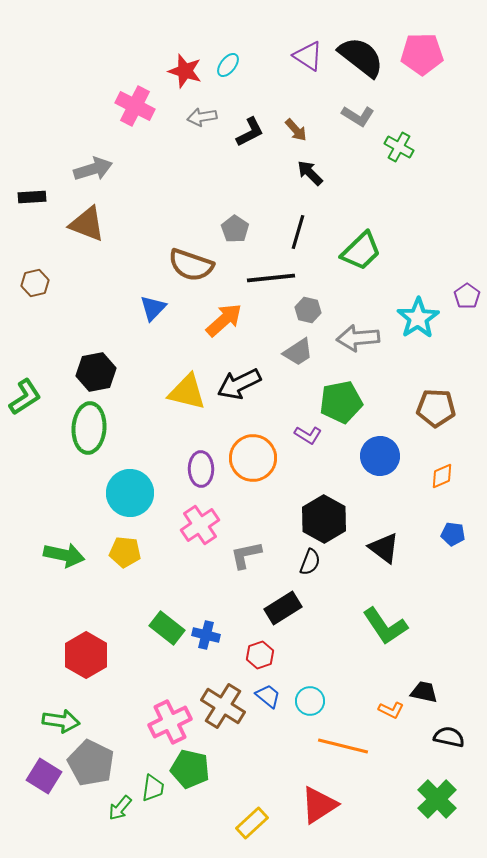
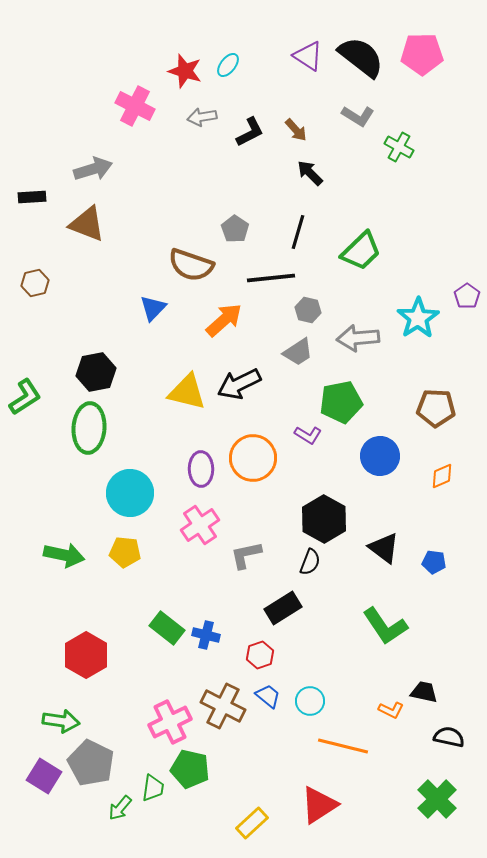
blue pentagon at (453, 534): moved 19 px left, 28 px down
brown cross at (223, 706): rotated 6 degrees counterclockwise
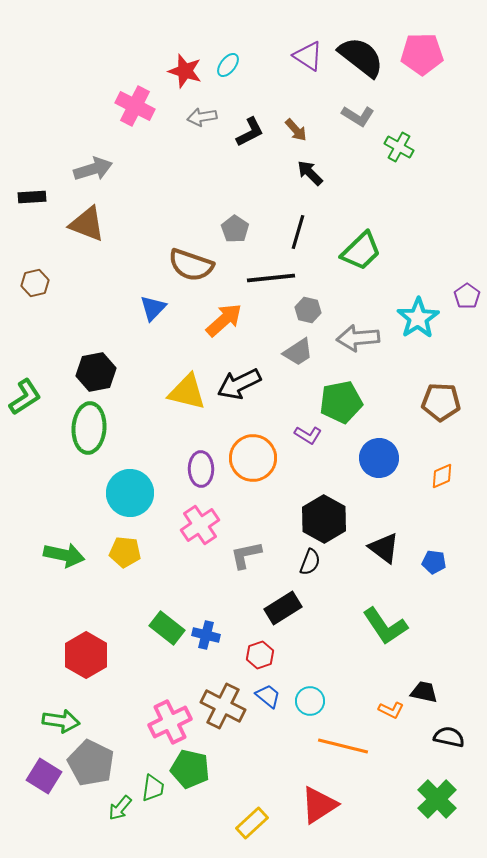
brown pentagon at (436, 408): moved 5 px right, 6 px up
blue circle at (380, 456): moved 1 px left, 2 px down
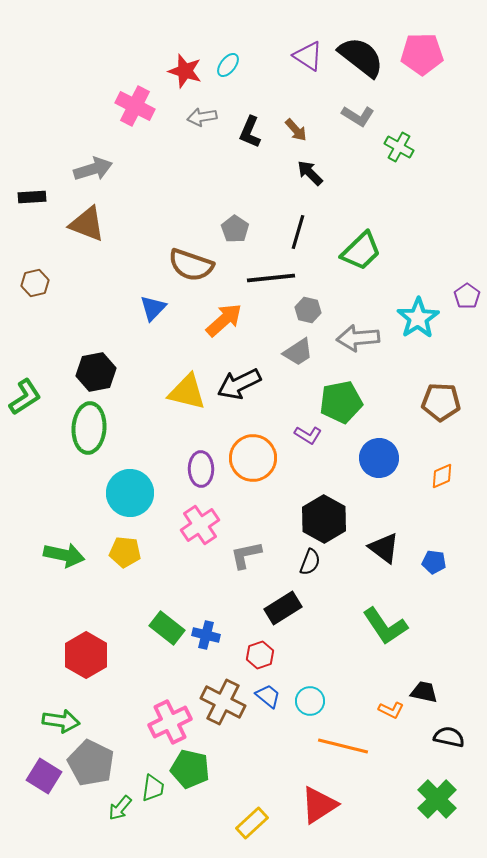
black L-shape at (250, 132): rotated 140 degrees clockwise
brown cross at (223, 706): moved 4 px up
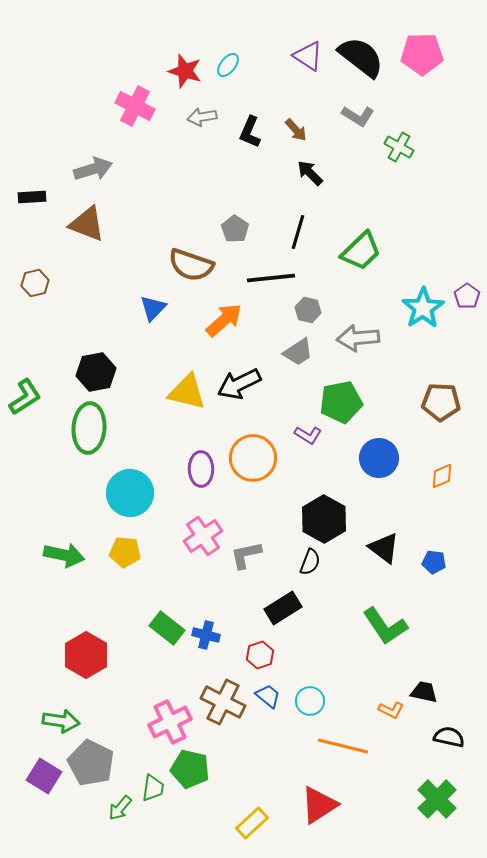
cyan star at (418, 318): moved 5 px right, 10 px up
pink cross at (200, 525): moved 3 px right, 11 px down
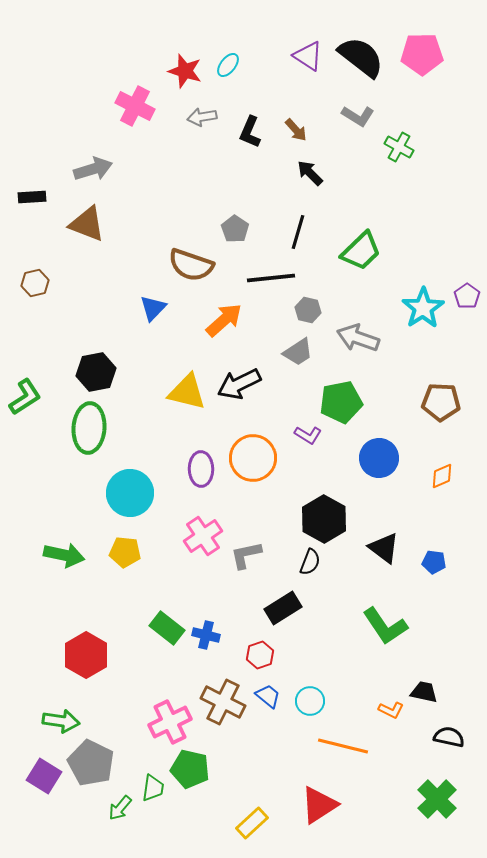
gray arrow at (358, 338): rotated 24 degrees clockwise
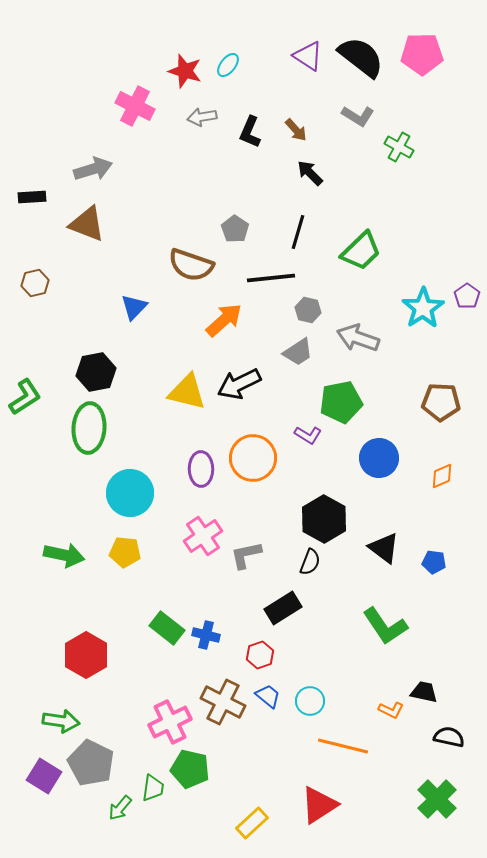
blue triangle at (153, 308): moved 19 px left, 1 px up
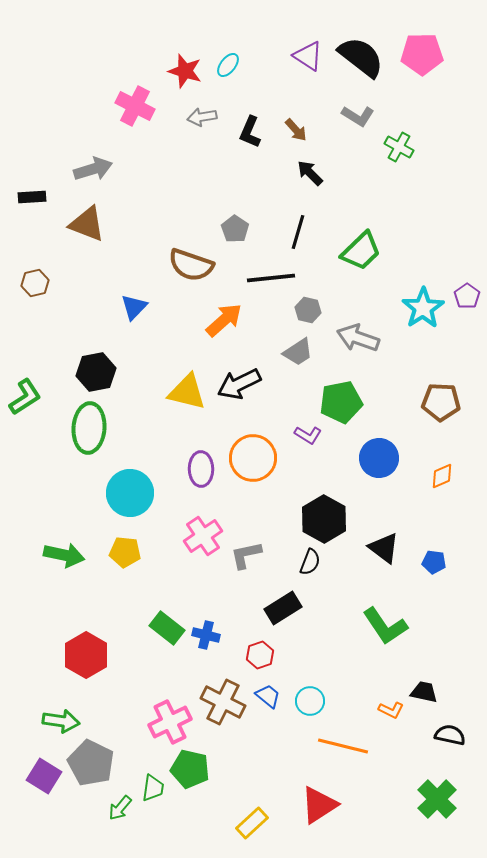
black semicircle at (449, 737): moved 1 px right, 2 px up
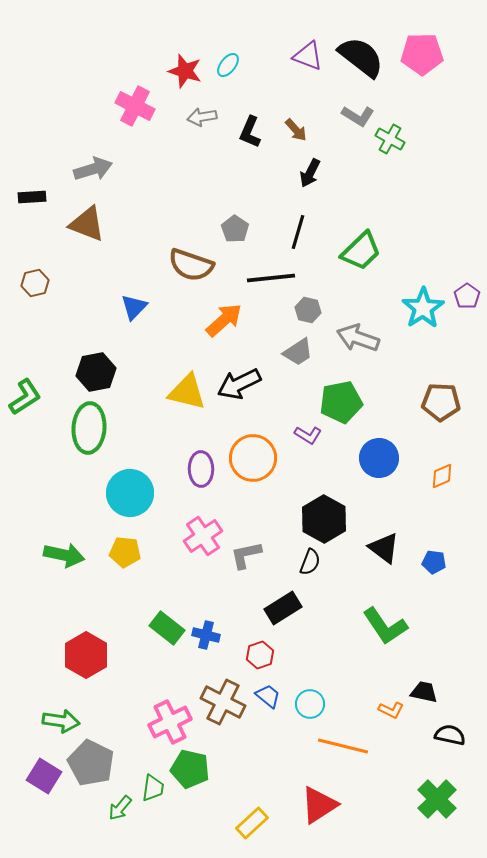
purple triangle at (308, 56): rotated 12 degrees counterclockwise
green cross at (399, 147): moved 9 px left, 8 px up
black arrow at (310, 173): rotated 108 degrees counterclockwise
cyan circle at (310, 701): moved 3 px down
